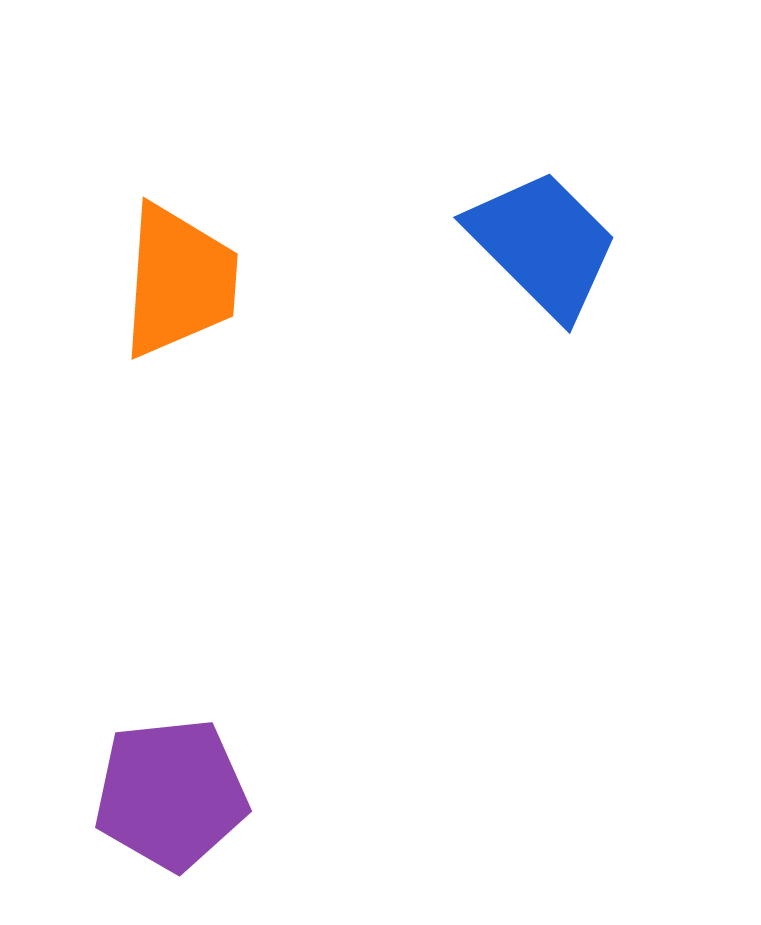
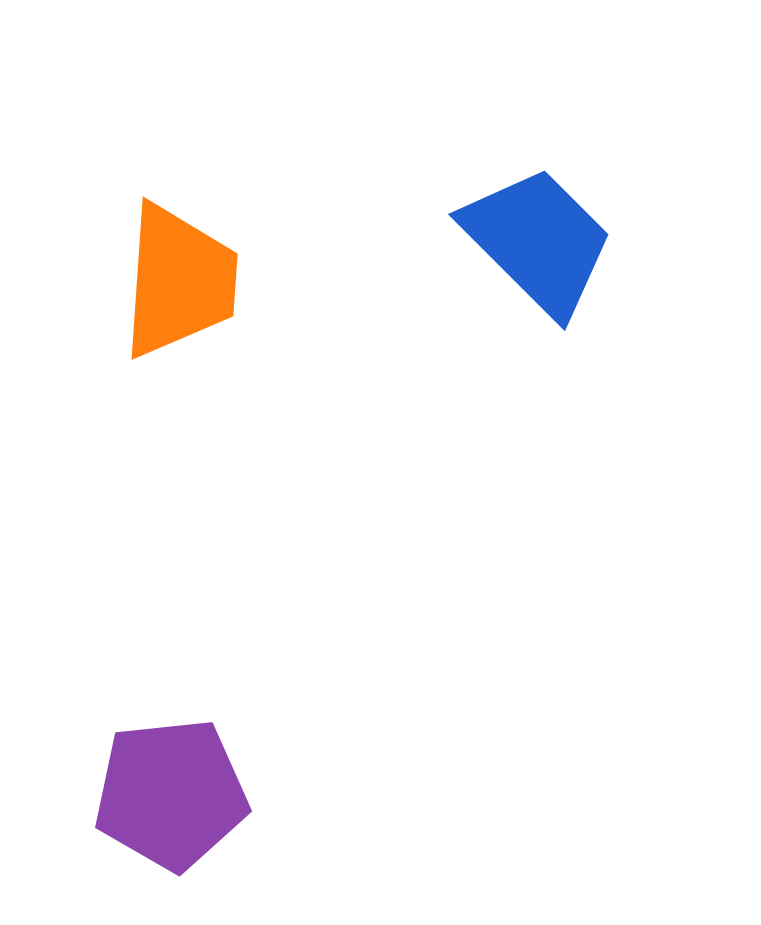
blue trapezoid: moved 5 px left, 3 px up
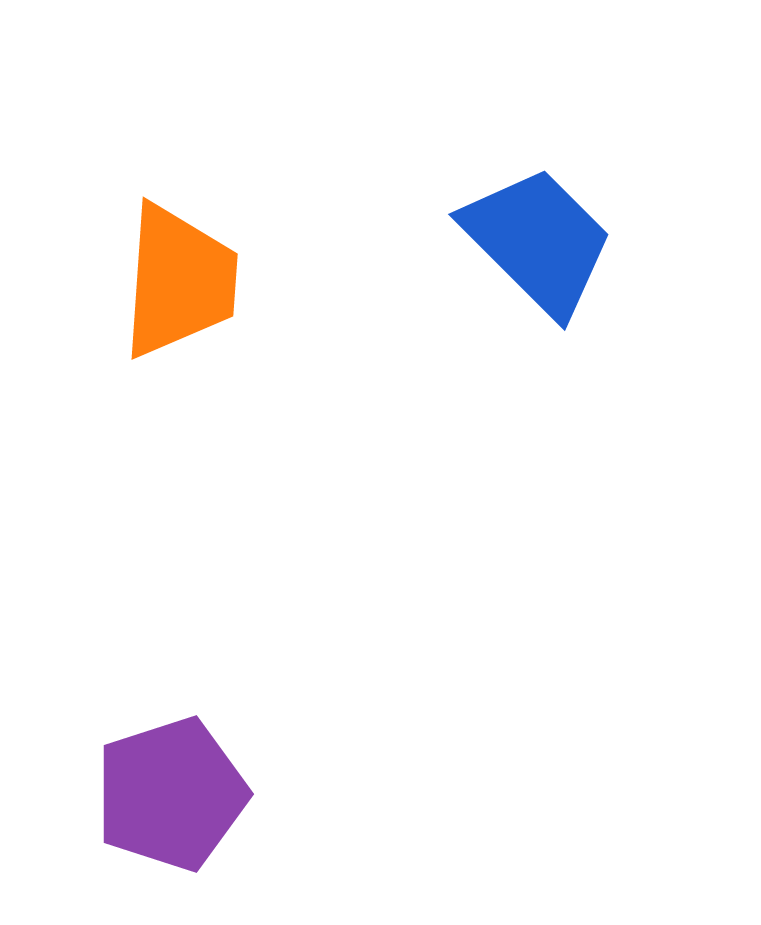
purple pentagon: rotated 12 degrees counterclockwise
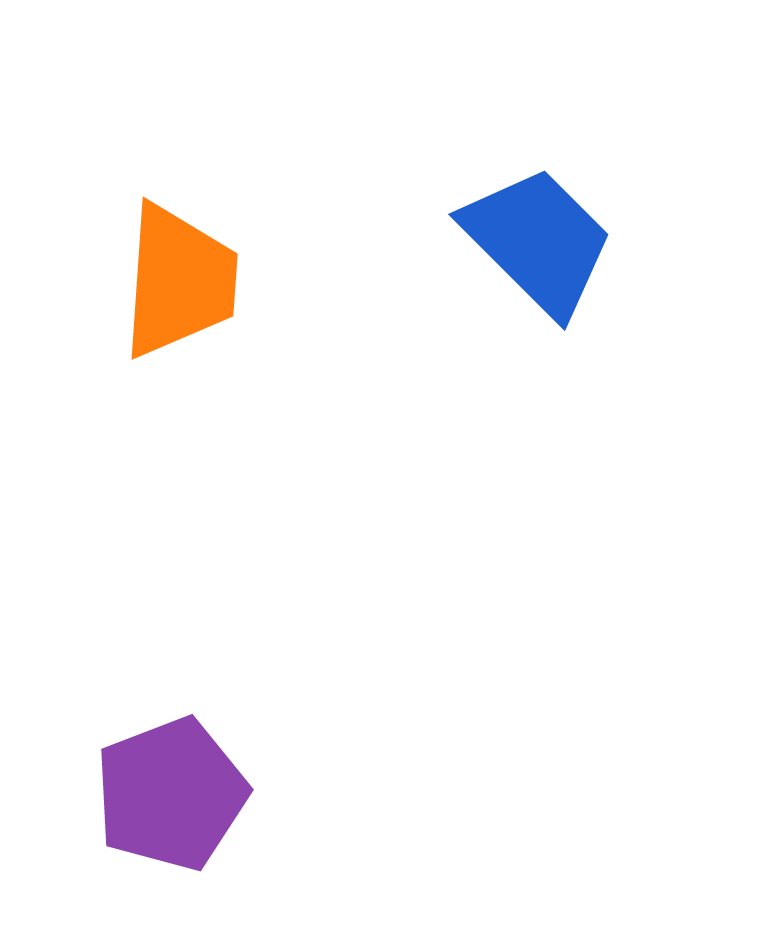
purple pentagon: rotated 3 degrees counterclockwise
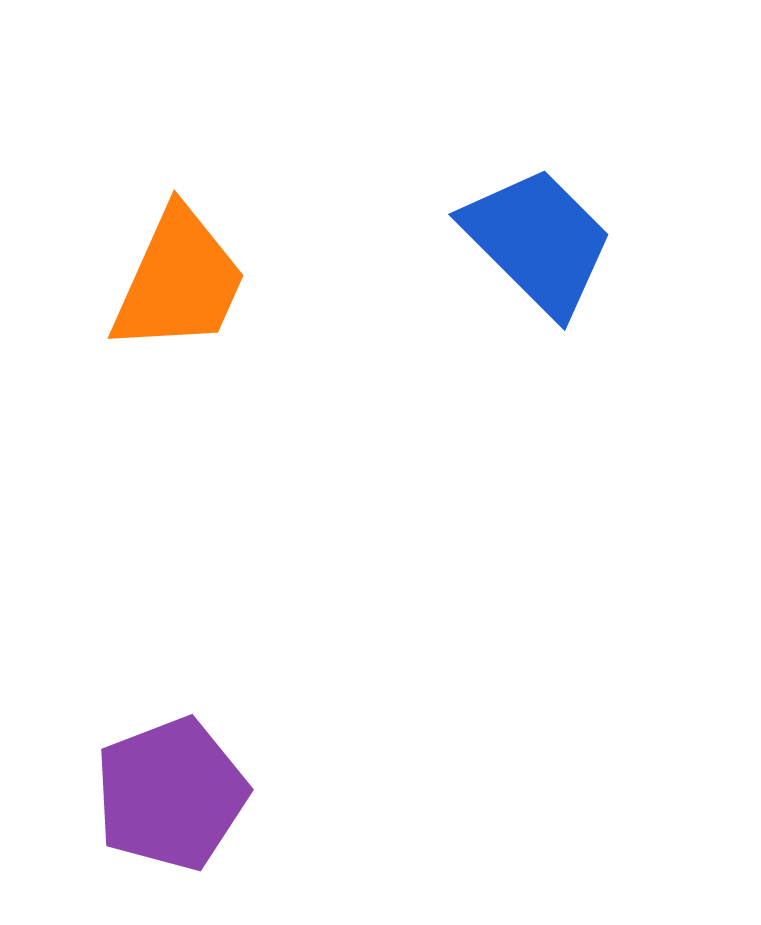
orange trapezoid: rotated 20 degrees clockwise
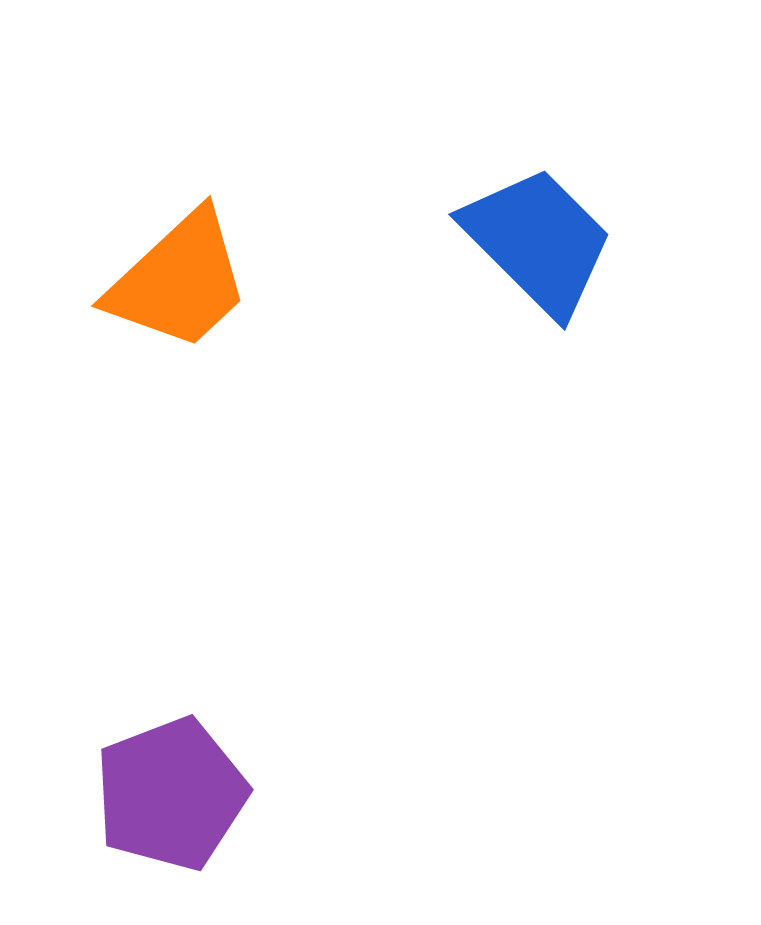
orange trapezoid: rotated 23 degrees clockwise
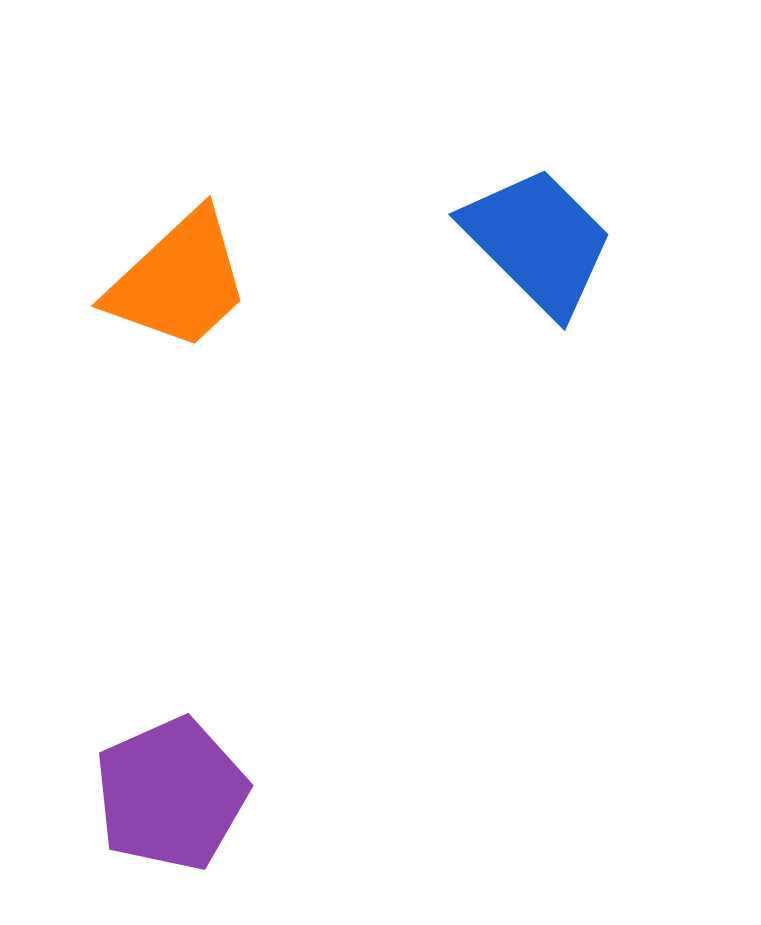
purple pentagon: rotated 3 degrees counterclockwise
